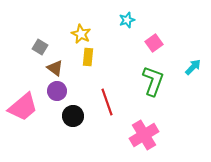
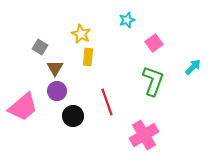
brown triangle: rotated 24 degrees clockwise
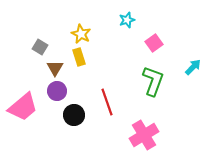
yellow rectangle: moved 9 px left; rotated 24 degrees counterclockwise
black circle: moved 1 px right, 1 px up
